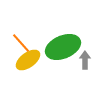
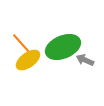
gray arrow: rotated 66 degrees counterclockwise
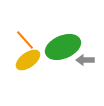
orange line: moved 4 px right, 3 px up
gray arrow: rotated 24 degrees counterclockwise
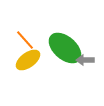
green ellipse: moved 2 px right, 1 px down; rotated 64 degrees clockwise
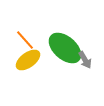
gray arrow: rotated 120 degrees counterclockwise
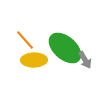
yellow ellipse: moved 6 px right; rotated 35 degrees clockwise
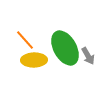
green ellipse: rotated 20 degrees clockwise
gray arrow: moved 3 px right, 4 px up
